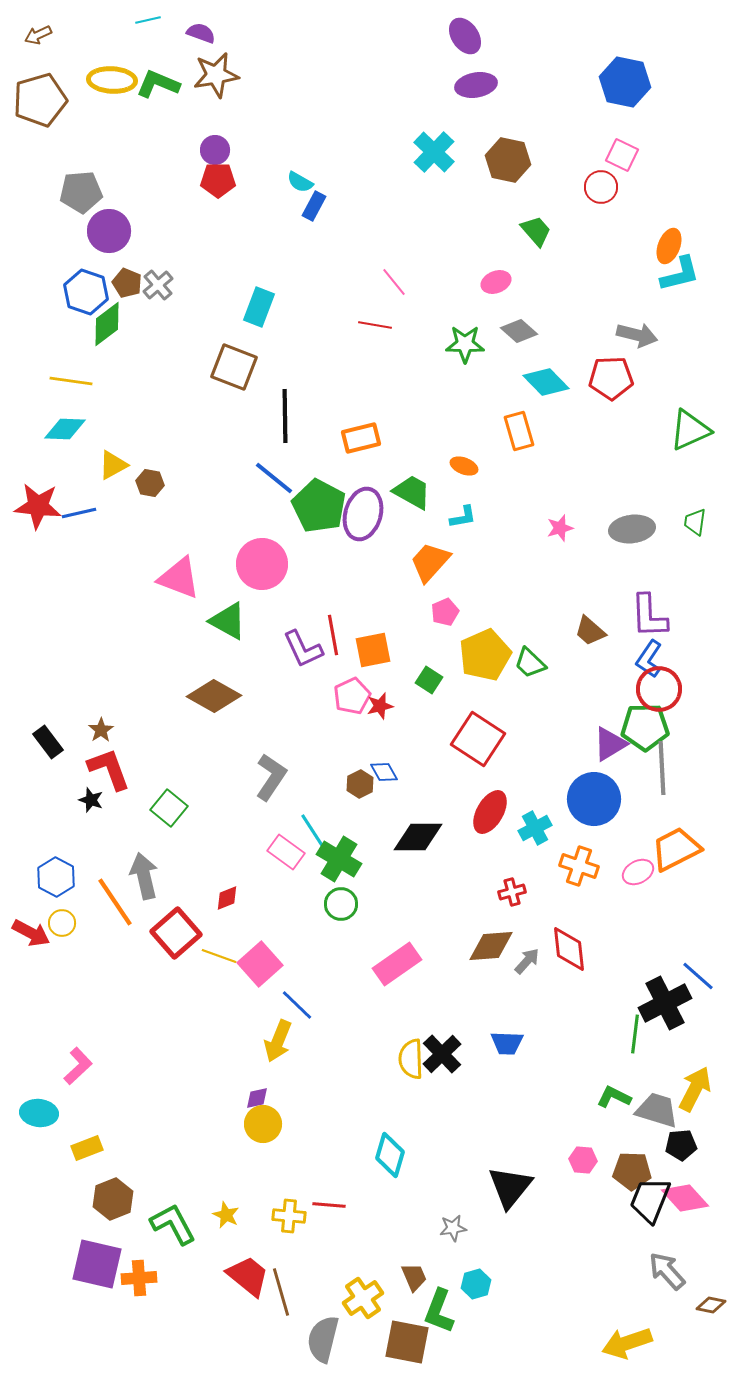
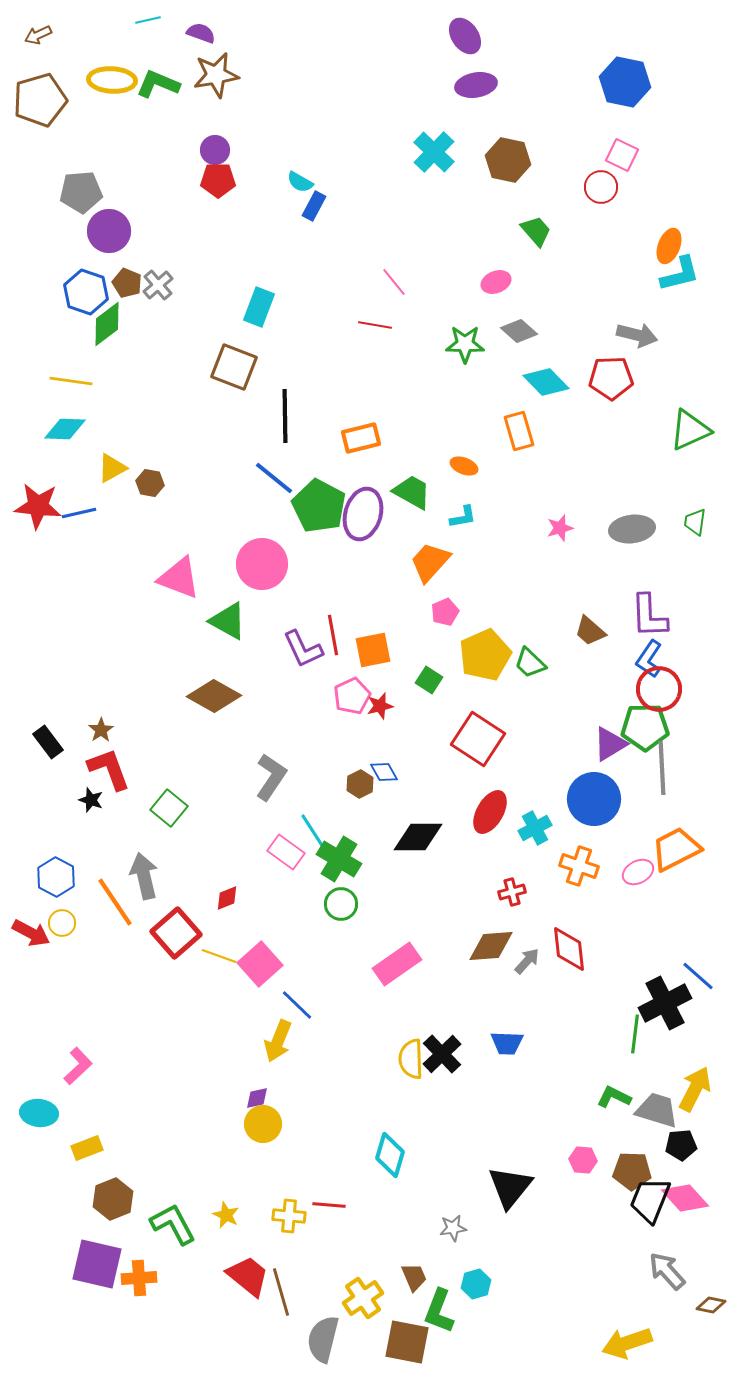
yellow triangle at (113, 465): moved 1 px left, 3 px down
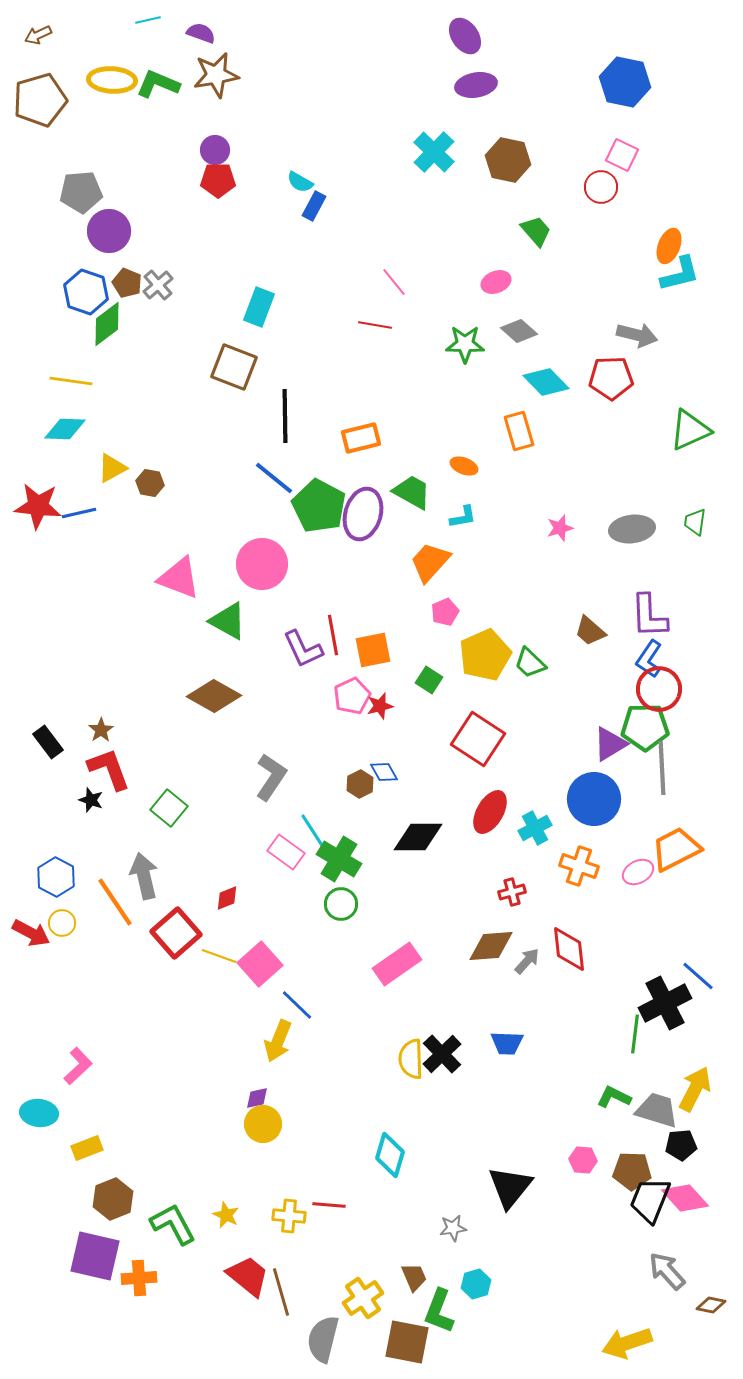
purple square at (97, 1264): moved 2 px left, 8 px up
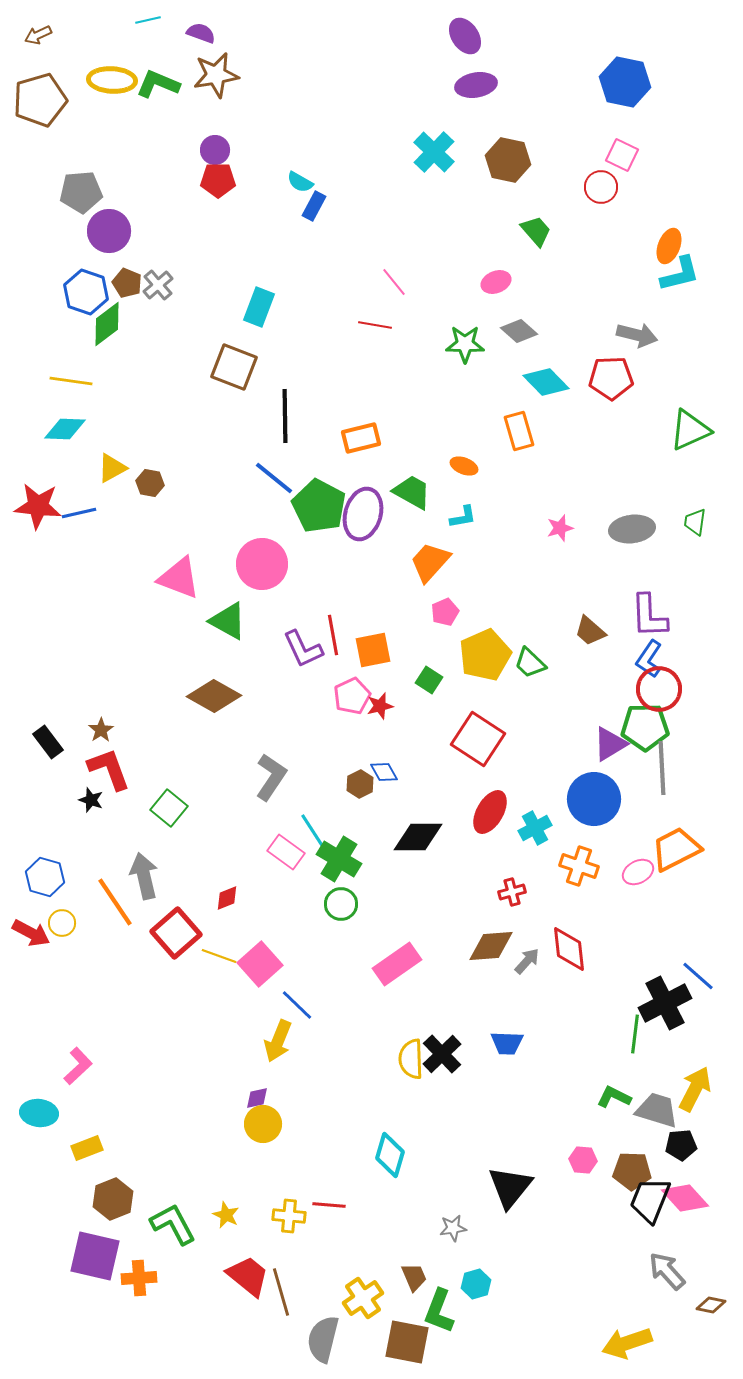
blue hexagon at (56, 877): moved 11 px left; rotated 12 degrees counterclockwise
